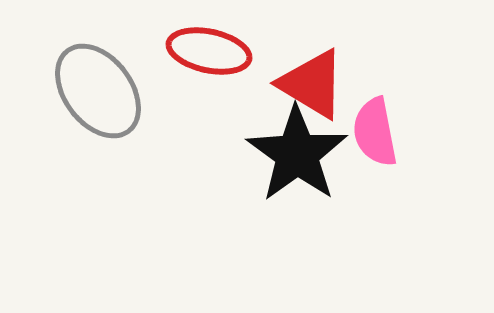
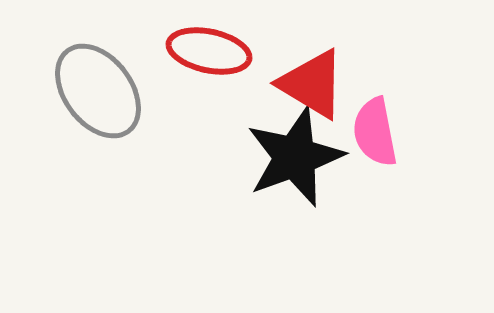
black star: moved 2 px left, 3 px down; rotated 16 degrees clockwise
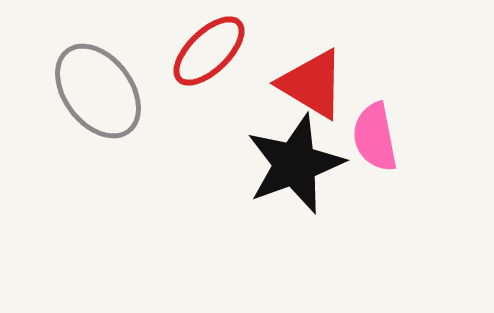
red ellipse: rotated 56 degrees counterclockwise
pink semicircle: moved 5 px down
black star: moved 7 px down
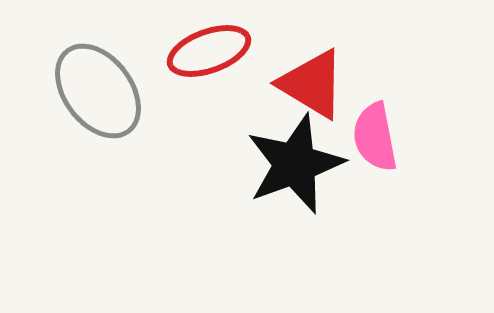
red ellipse: rotated 24 degrees clockwise
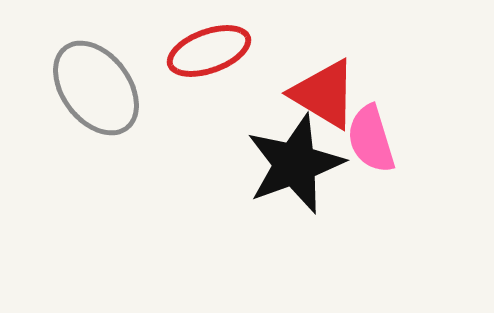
red triangle: moved 12 px right, 10 px down
gray ellipse: moved 2 px left, 3 px up
pink semicircle: moved 4 px left, 2 px down; rotated 6 degrees counterclockwise
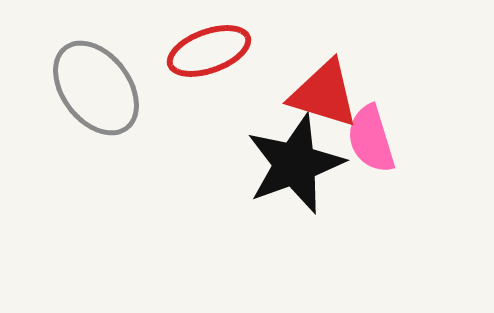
red triangle: rotated 14 degrees counterclockwise
